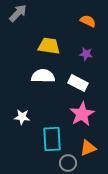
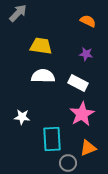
yellow trapezoid: moved 8 px left
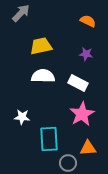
gray arrow: moved 3 px right
yellow trapezoid: rotated 20 degrees counterclockwise
cyan rectangle: moved 3 px left
orange triangle: rotated 18 degrees clockwise
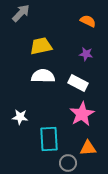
white star: moved 2 px left
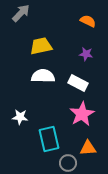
cyan rectangle: rotated 10 degrees counterclockwise
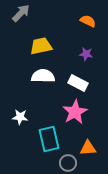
pink star: moved 7 px left, 2 px up
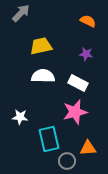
pink star: rotated 15 degrees clockwise
gray circle: moved 1 px left, 2 px up
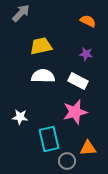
white rectangle: moved 2 px up
